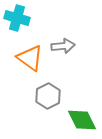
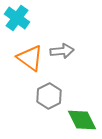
cyan cross: rotated 20 degrees clockwise
gray arrow: moved 1 px left, 5 px down
gray hexagon: moved 1 px right
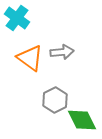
gray arrow: moved 1 px down
gray hexagon: moved 6 px right, 4 px down
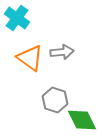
gray hexagon: rotated 15 degrees counterclockwise
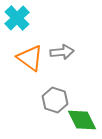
cyan cross: rotated 10 degrees clockwise
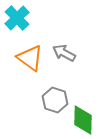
gray arrow: moved 2 px right, 1 px down; rotated 145 degrees counterclockwise
green diamond: moved 1 px right; rotated 28 degrees clockwise
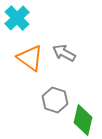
green diamond: rotated 12 degrees clockwise
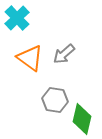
gray arrow: moved 1 px down; rotated 70 degrees counterclockwise
gray hexagon: rotated 10 degrees counterclockwise
green diamond: moved 1 px left, 1 px up
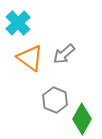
cyan cross: moved 1 px right, 5 px down
gray hexagon: rotated 15 degrees clockwise
green diamond: rotated 16 degrees clockwise
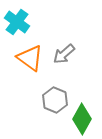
cyan cross: moved 1 px left, 1 px up; rotated 10 degrees counterclockwise
